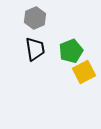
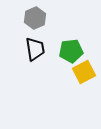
green pentagon: rotated 15 degrees clockwise
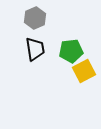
yellow square: moved 1 px up
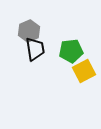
gray hexagon: moved 6 px left, 13 px down
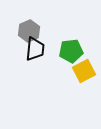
black trapezoid: rotated 15 degrees clockwise
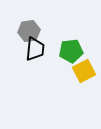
gray hexagon: rotated 15 degrees clockwise
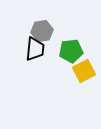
gray hexagon: moved 13 px right
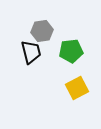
black trapezoid: moved 4 px left, 3 px down; rotated 20 degrees counterclockwise
yellow square: moved 7 px left, 17 px down
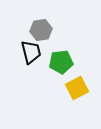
gray hexagon: moved 1 px left, 1 px up
green pentagon: moved 10 px left, 11 px down
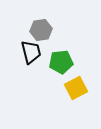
yellow square: moved 1 px left
